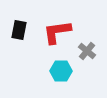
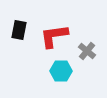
red L-shape: moved 3 px left, 4 px down
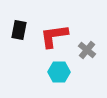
gray cross: moved 1 px up
cyan hexagon: moved 2 px left, 1 px down
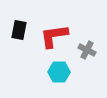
gray cross: rotated 12 degrees counterclockwise
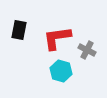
red L-shape: moved 3 px right, 2 px down
cyan hexagon: moved 2 px right, 1 px up; rotated 15 degrees clockwise
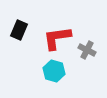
black rectangle: rotated 12 degrees clockwise
cyan hexagon: moved 7 px left
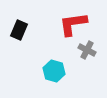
red L-shape: moved 16 px right, 14 px up
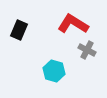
red L-shape: rotated 40 degrees clockwise
